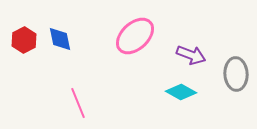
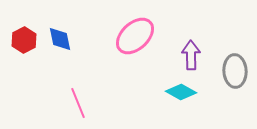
purple arrow: rotated 112 degrees counterclockwise
gray ellipse: moved 1 px left, 3 px up
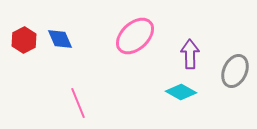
blue diamond: rotated 12 degrees counterclockwise
purple arrow: moved 1 px left, 1 px up
gray ellipse: rotated 28 degrees clockwise
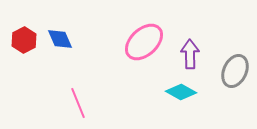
pink ellipse: moved 9 px right, 6 px down
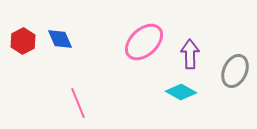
red hexagon: moved 1 px left, 1 px down
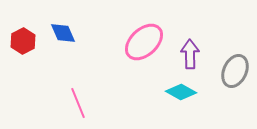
blue diamond: moved 3 px right, 6 px up
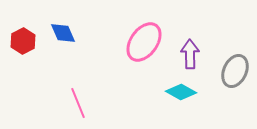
pink ellipse: rotated 12 degrees counterclockwise
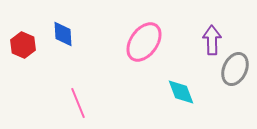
blue diamond: moved 1 px down; rotated 20 degrees clockwise
red hexagon: moved 4 px down; rotated 10 degrees counterclockwise
purple arrow: moved 22 px right, 14 px up
gray ellipse: moved 2 px up
cyan diamond: rotated 40 degrees clockwise
